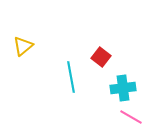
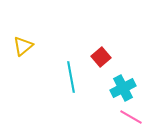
red square: rotated 12 degrees clockwise
cyan cross: rotated 20 degrees counterclockwise
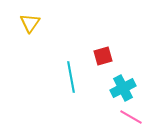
yellow triangle: moved 7 px right, 23 px up; rotated 15 degrees counterclockwise
red square: moved 2 px right, 1 px up; rotated 24 degrees clockwise
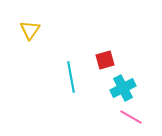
yellow triangle: moved 7 px down
red square: moved 2 px right, 4 px down
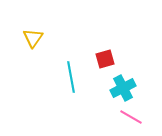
yellow triangle: moved 3 px right, 8 px down
red square: moved 1 px up
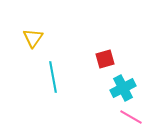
cyan line: moved 18 px left
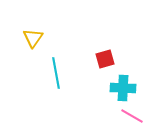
cyan line: moved 3 px right, 4 px up
cyan cross: rotated 30 degrees clockwise
pink line: moved 1 px right, 1 px up
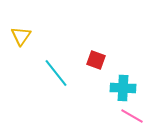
yellow triangle: moved 12 px left, 2 px up
red square: moved 9 px left, 1 px down; rotated 36 degrees clockwise
cyan line: rotated 28 degrees counterclockwise
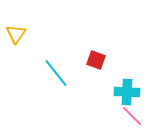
yellow triangle: moved 5 px left, 2 px up
cyan cross: moved 4 px right, 4 px down
pink line: rotated 15 degrees clockwise
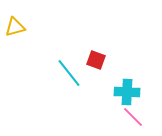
yellow triangle: moved 1 px left, 7 px up; rotated 40 degrees clockwise
cyan line: moved 13 px right
pink line: moved 1 px right, 1 px down
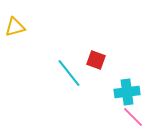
cyan cross: rotated 10 degrees counterclockwise
